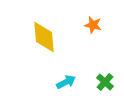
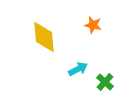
cyan arrow: moved 12 px right, 13 px up
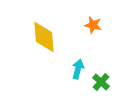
cyan arrow: rotated 48 degrees counterclockwise
green cross: moved 4 px left
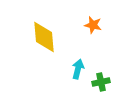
green cross: rotated 36 degrees clockwise
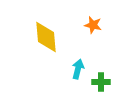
yellow diamond: moved 2 px right
green cross: rotated 12 degrees clockwise
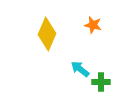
yellow diamond: moved 1 px right, 3 px up; rotated 28 degrees clockwise
cyan arrow: moved 2 px right; rotated 66 degrees counterclockwise
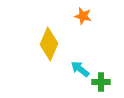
orange star: moved 10 px left, 9 px up
yellow diamond: moved 2 px right, 10 px down
